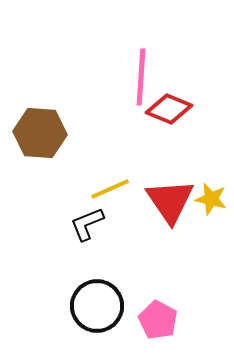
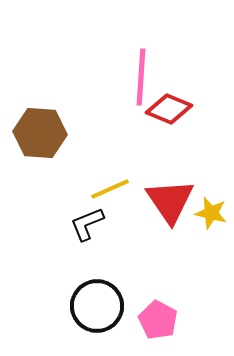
yellow star: moved 14 px down
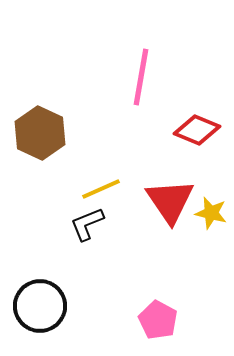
pink line: rotated 6 degrees clockwise
red diamond: moved 28 px right, 21 px down
brown hexagon: rotated 21 degrees clockwise
yellow line: moved 9 px left
black circle: moved 57 px left
